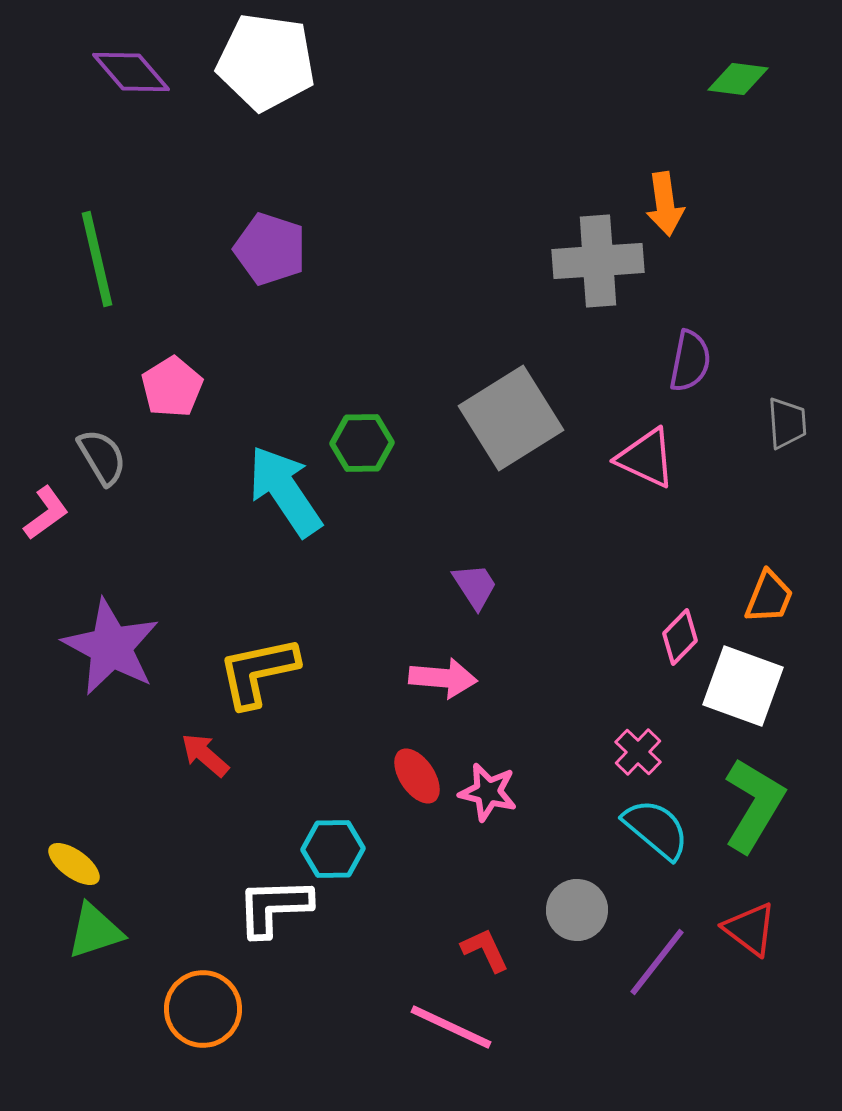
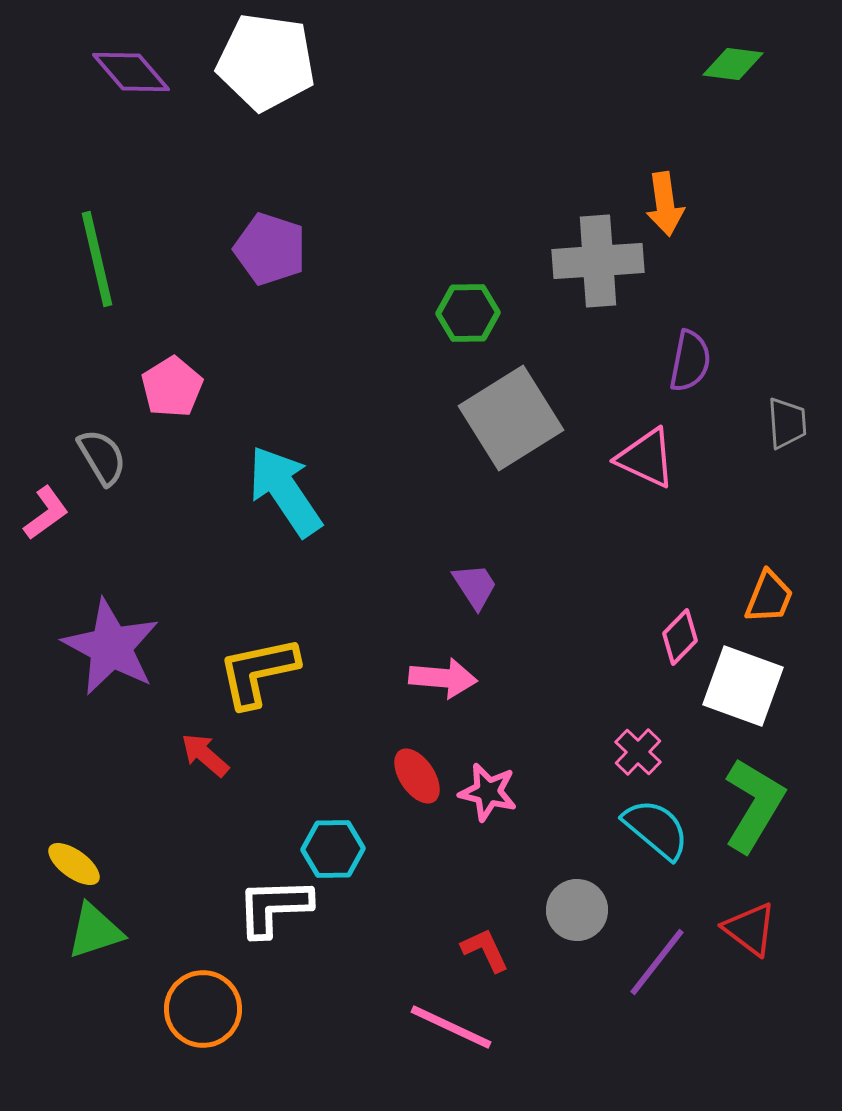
green diamond: moved 5 px left, 15 px up
green hexagon: moved 106 px right, 130 px up
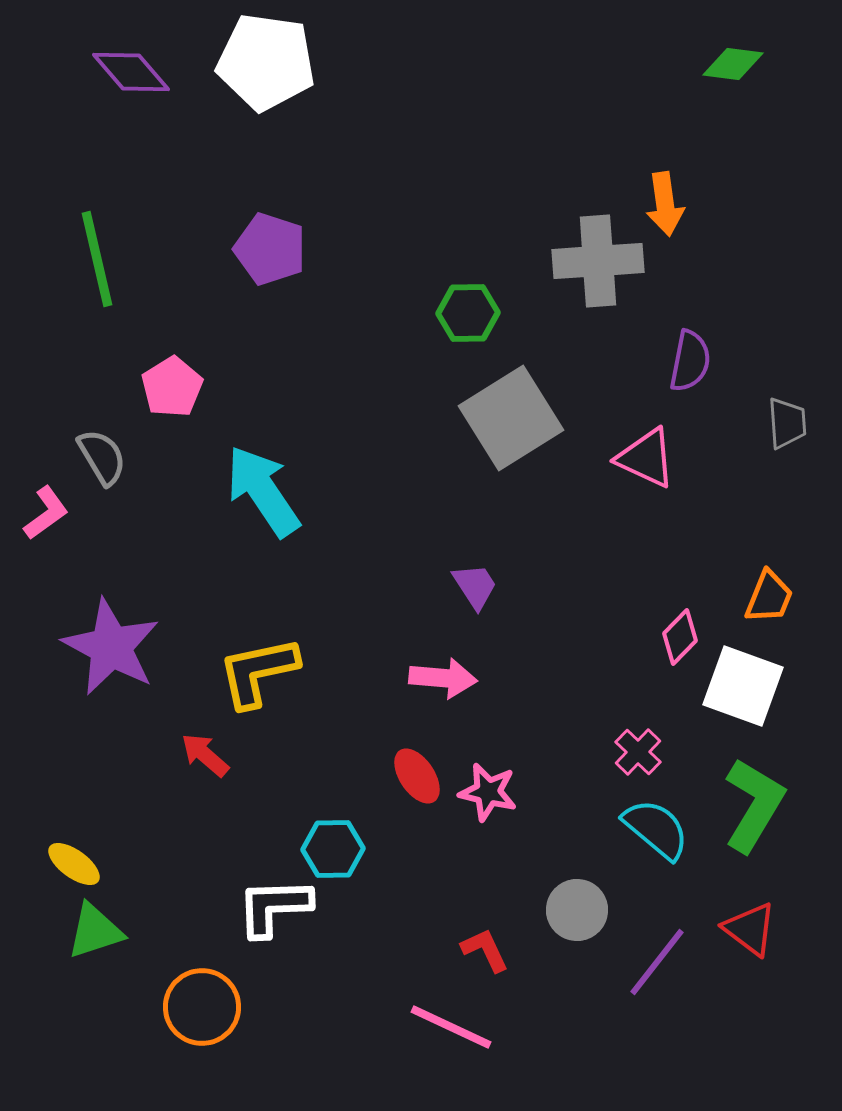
cyan arrow: moved 22 px left
orange circle: moved 1 px left, 2 px up
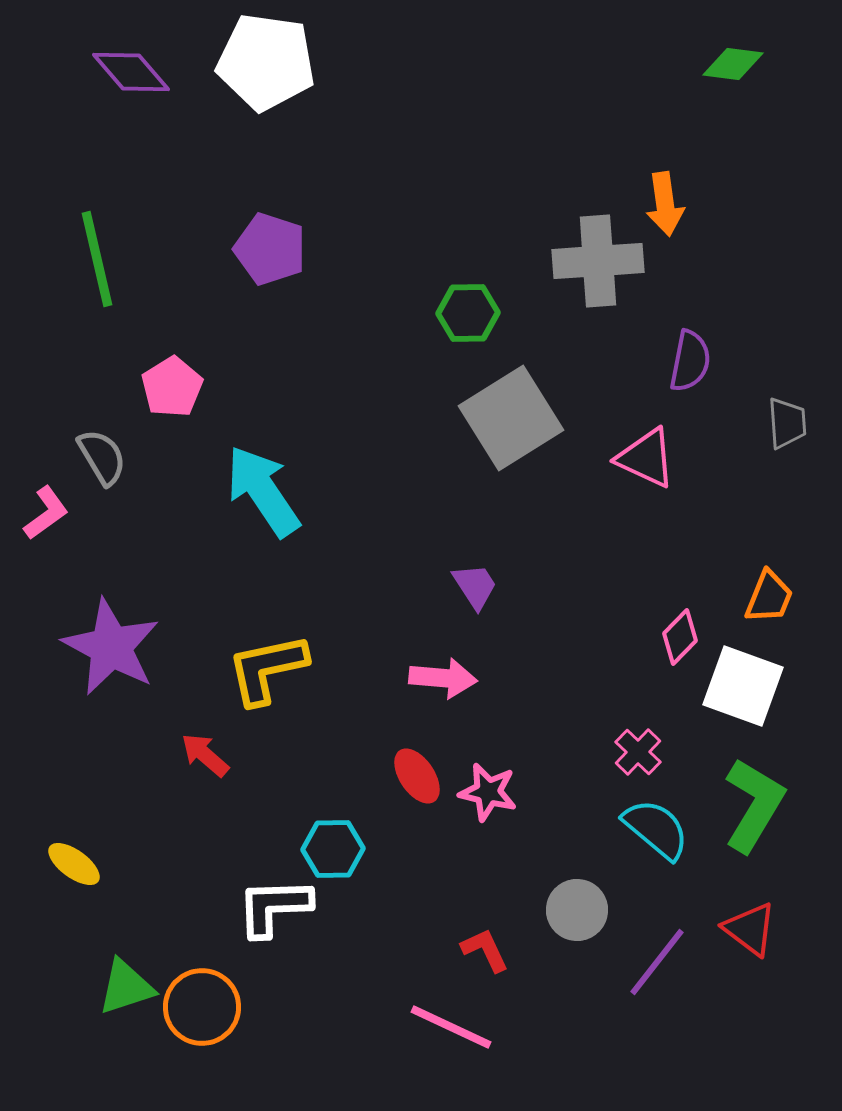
yellow L-shape: moved 9 px right, 3 px up
green triangle: moved 31 px right, 56 px down
